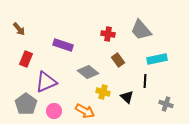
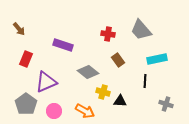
black triangle: moved 7 px left, 4 px down; rotated 40 degrees counterclockwise
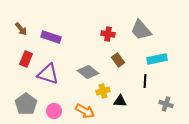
brown arrow: moved 2 px right
purple rectangle: moved 12 px left, 8 px up
purple triangle: moved 2 px right, 8 px up; rotated 40 degrees clockwise
yellow cross: moved 1 px up; rotated 32 degrees counterclockwise
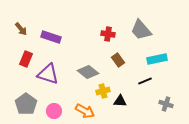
black line: rotated 64 degrees clockwise
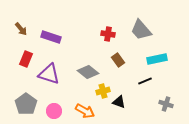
purple triangle: moved 1 px right
black triangle: moved 1 px left, 1 px down; rotated 16 degrees clockwise
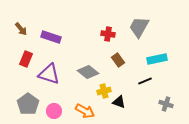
gray trapezoid: moved 2 px left, 3 px up; rotated 70 degrees clockwise
yellow cross: moved 1 px right
gray pentagon: moved 2 px right
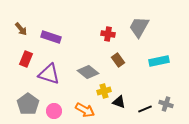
cyan rectangle: moved 2 px right, 2 px down
black line: moved 28 px down
orange arrow: moved 1 px up
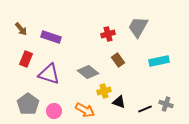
gray trapezoid: moved 1 px left
red cross: rotated 24 degrees counterclockwise
